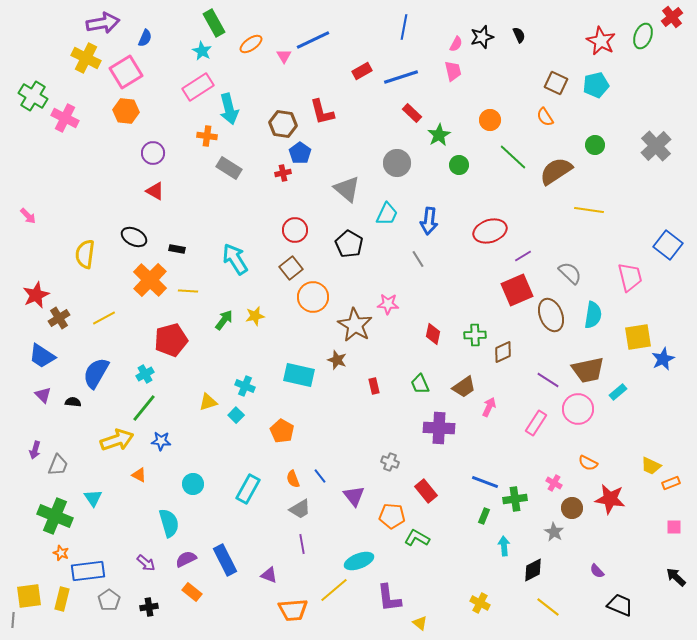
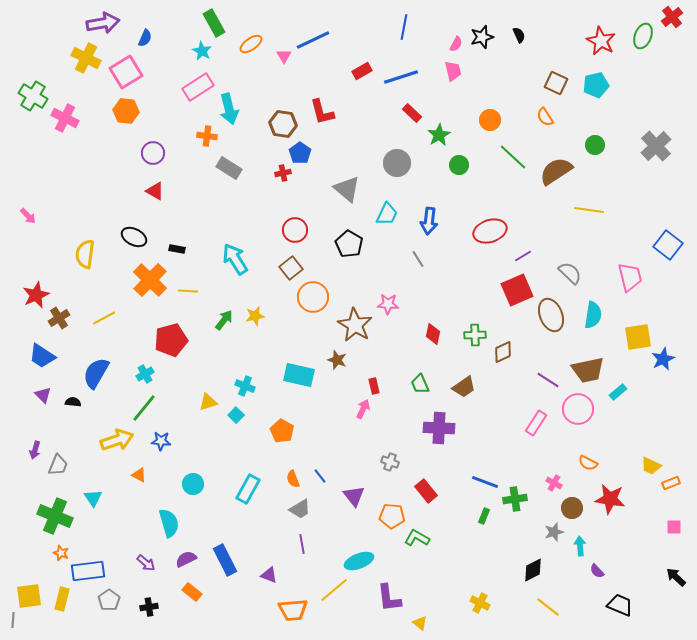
pink arrow at (489, 407): moved 126 px left, 2 px down
gray star at (554, 532): rotated 24 degrees clockwise
cyan arrow at (504, 546): moved 76 px right
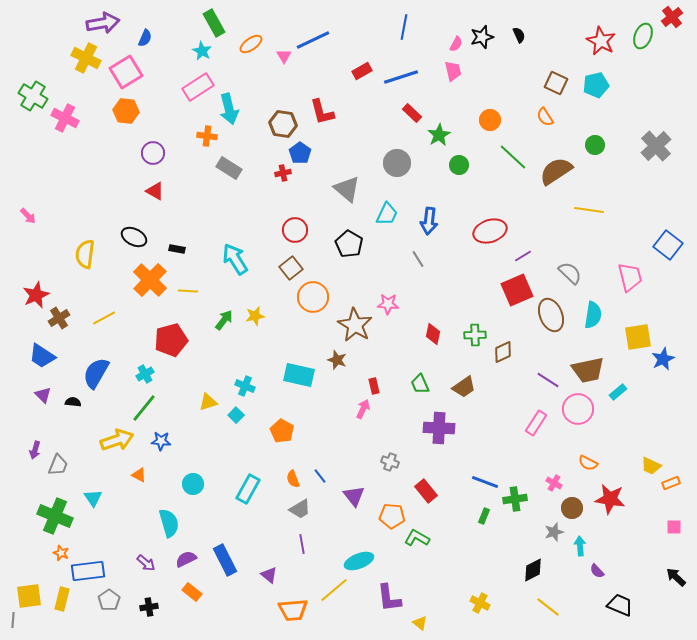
purple triangle at (269, 575): rotated 18 degrees clockwise
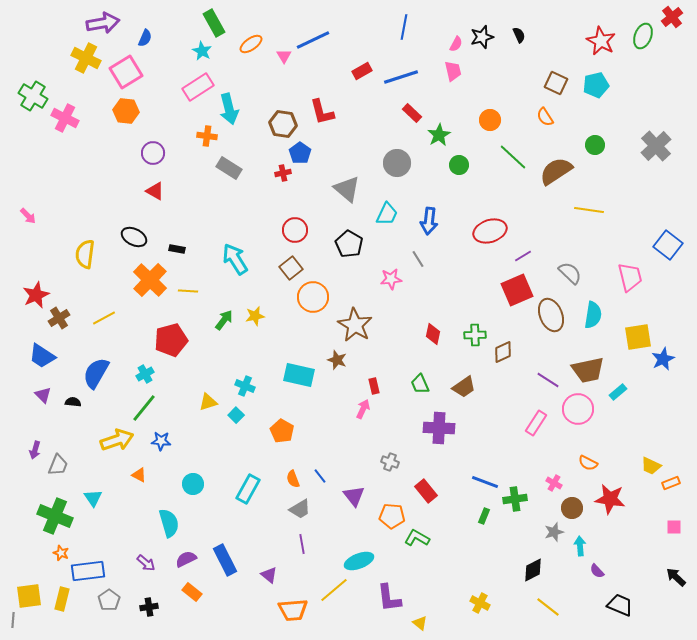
pink star at (388, 304): moved 3 px right, 25 px up; rotated 10 degrees counterclockwise
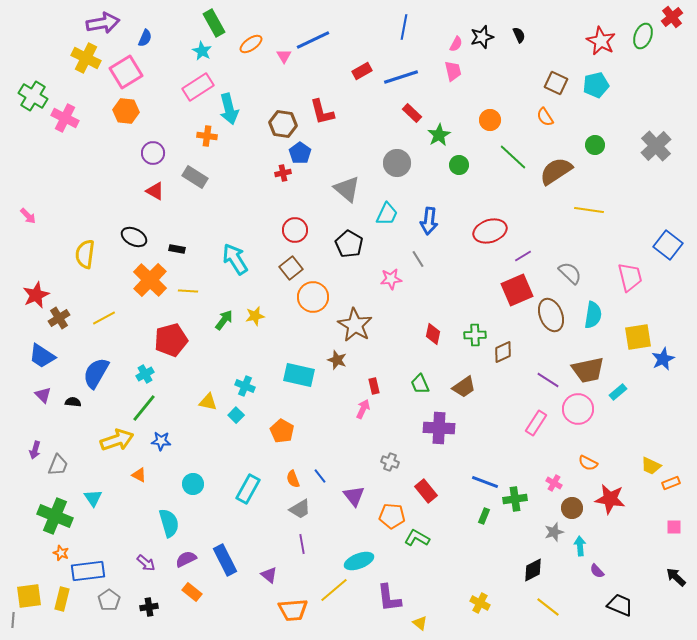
gray rectangle at (229, 168): moved 34 px left, 9 px down
yellow triangle at (208, 402): rotated 30 degrees clockwise
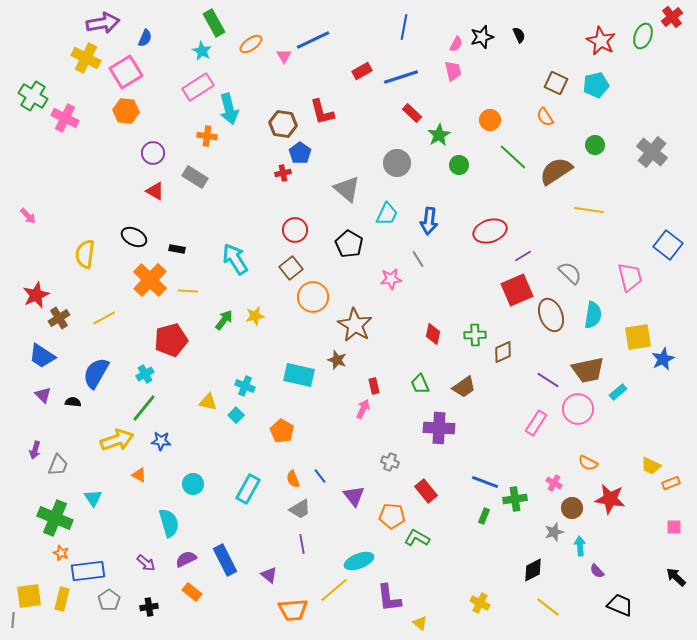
gray cross at (656, 146): moved 4 px left, 6 px down; rotated 8 degrees counterclockwise
green cross at (55, 516): moved 2 px down
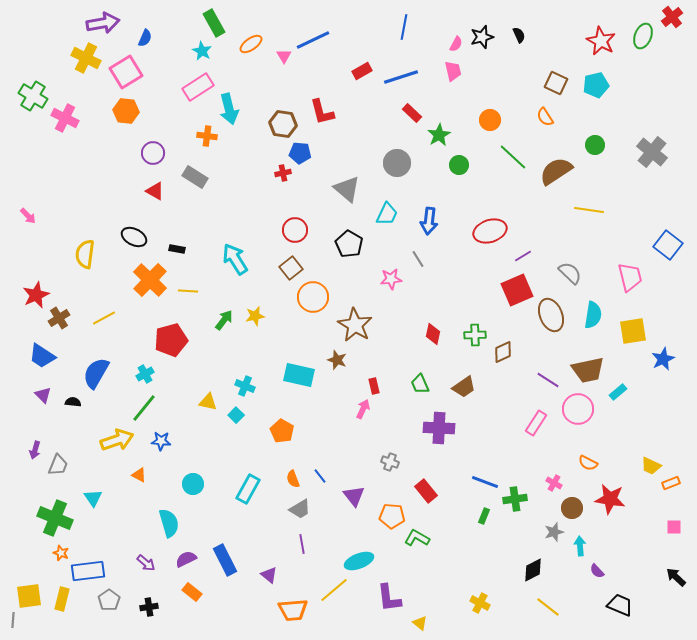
blue pentagon at (300, 153): rotated 30 degrees counterclockwise
yellow square at (638, 337): moved 5 px left, 6 px up
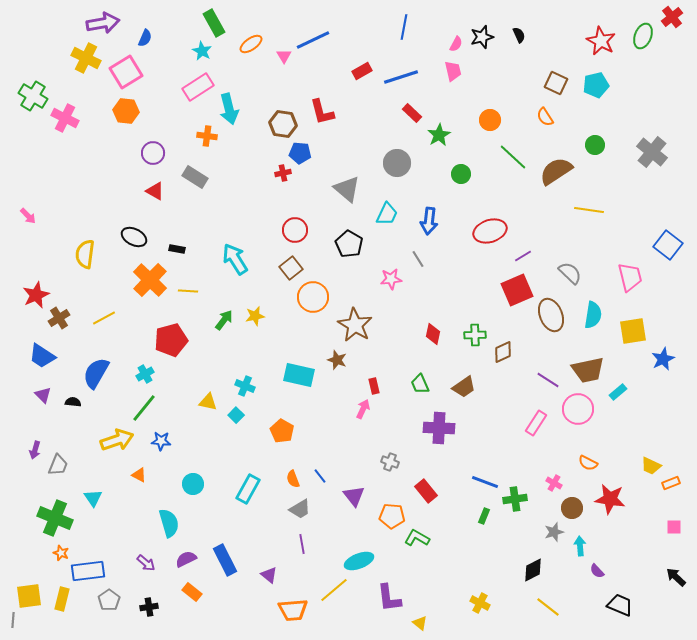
green circle at (459, 165): moved 2 px right, 9 px down
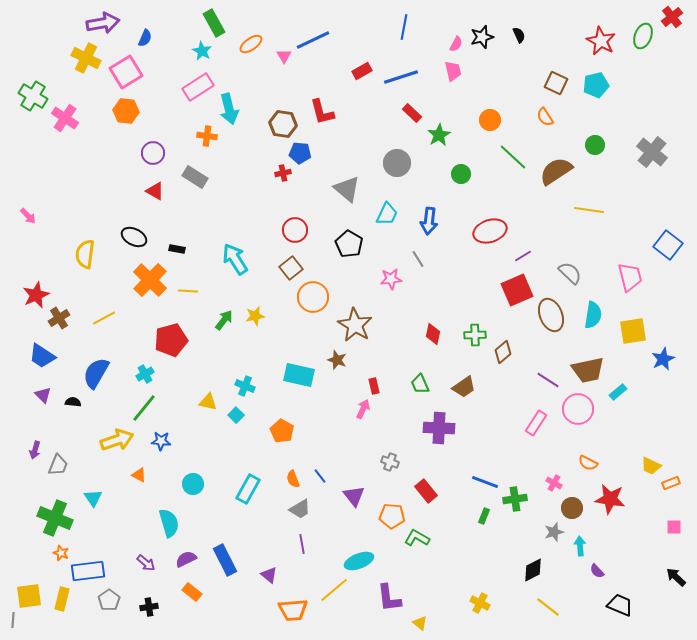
pink cross at (65, 118): rotated 8 degrees clockwise
brown diamond at (503, 352): rotated 15 degrees counterclockwise
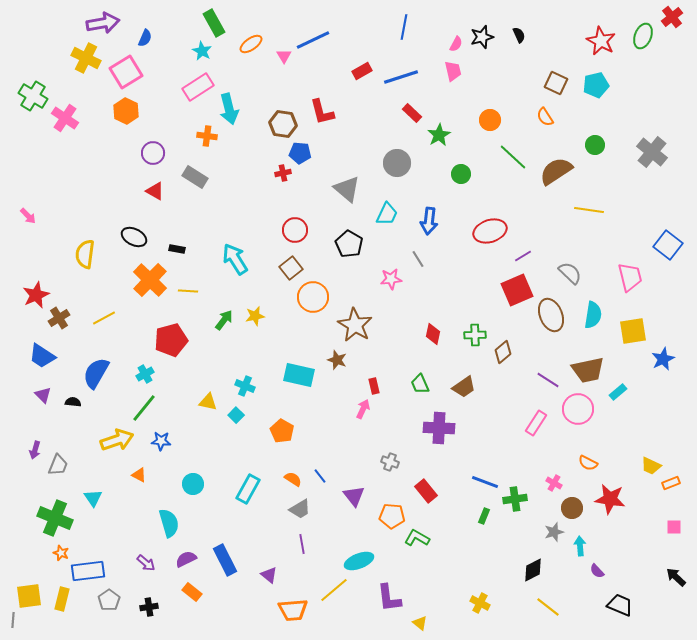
orange hexagon at (126, 111): rotated 20 degrees clockwise
orange semicircle at (293, 479): rotated 144 degrees clockwise
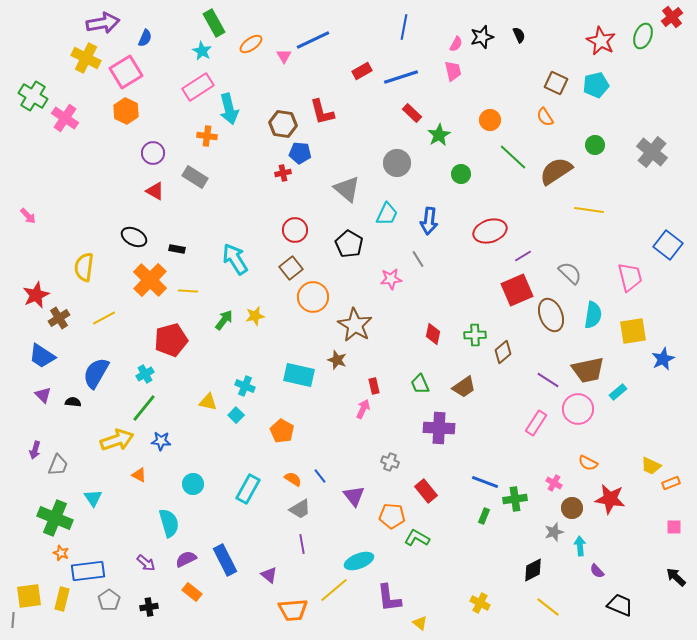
yellow semicircle at (85, 254): moved 1 px left, 13 px down
